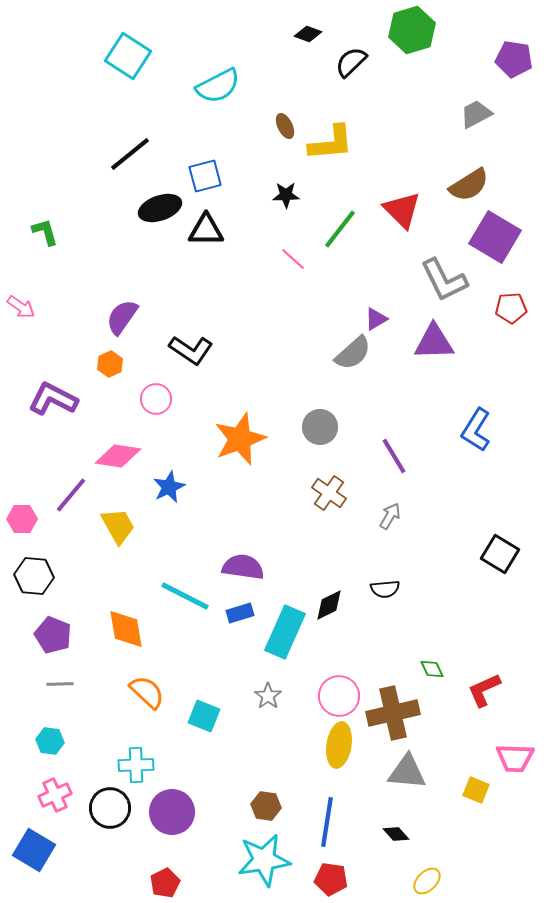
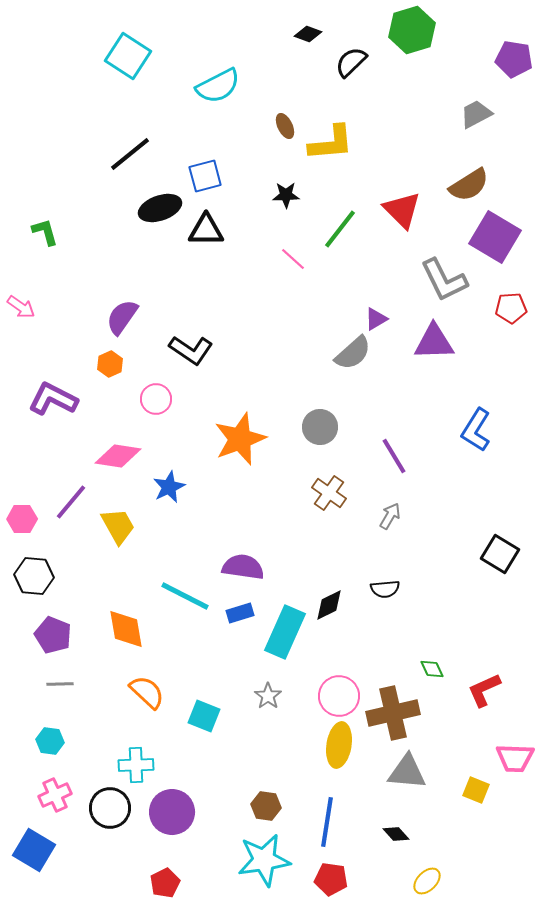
purple line at (71, 495): moved 7 px down
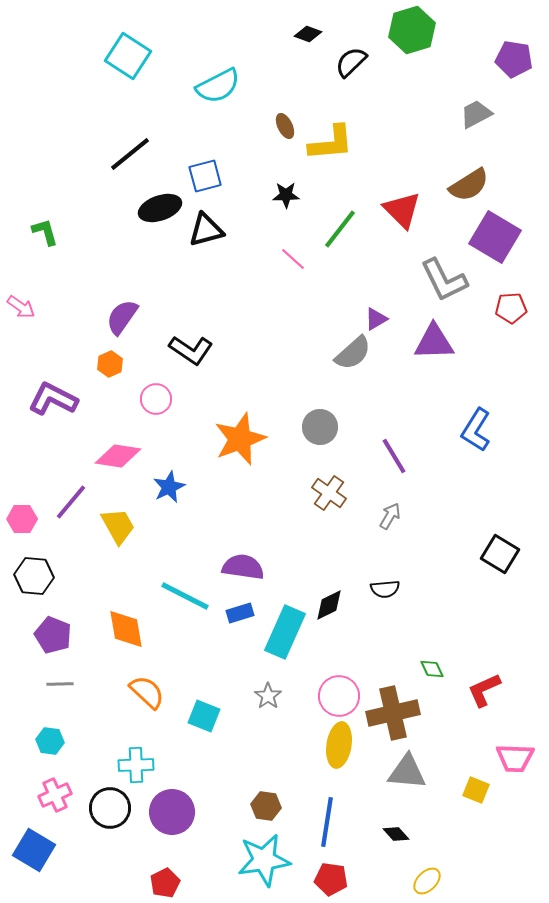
black triangle at (206, 230): rotated 15 degrees counterclockwise
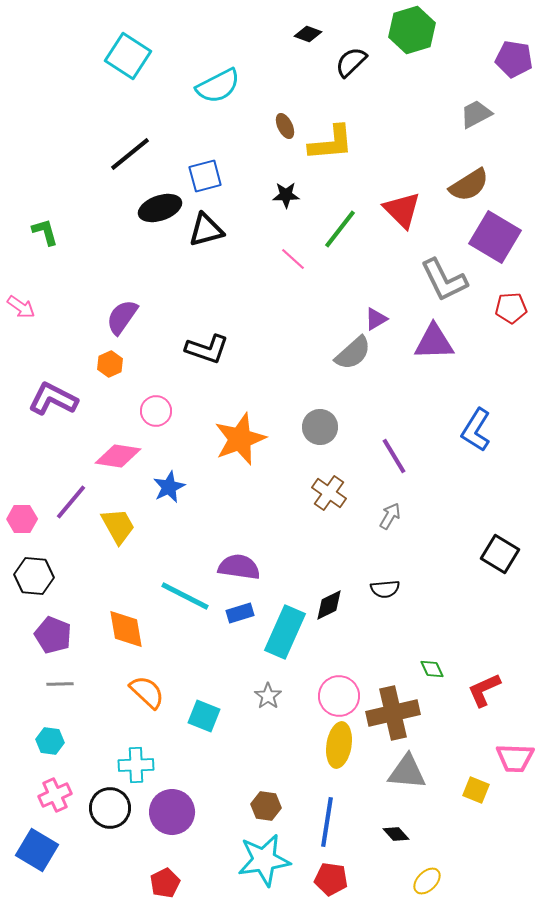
black L-shape at (191, 350): moved 16 px right, 1 px up; rotated 15 degrees counterclockwise
pink circle at (156, 399): moved 12 px down
purple semicircle at (243, 567): moved 4 px left
blue square at (34, 850): moved 3 px right
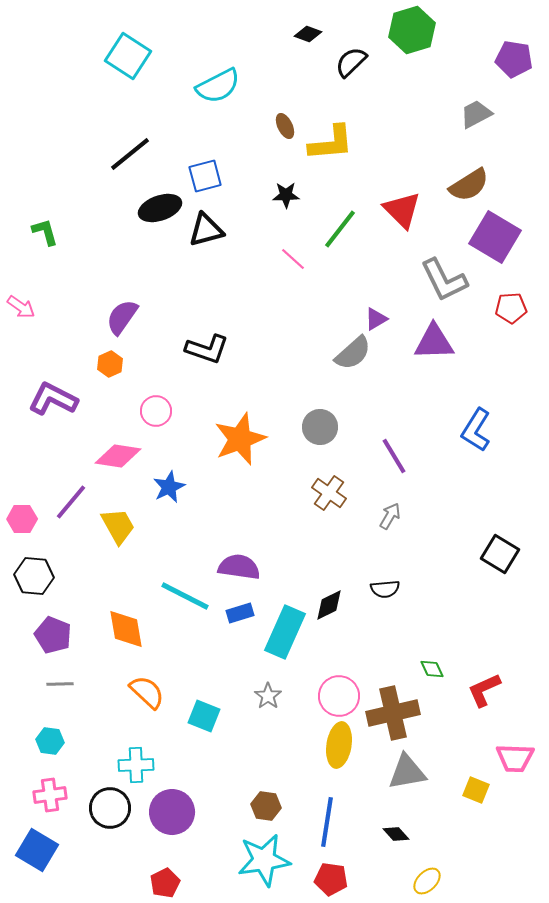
gray triangle at (407, 772): rotated 15 degrees counterclockwise
pink cross at (55, 795): moved 5 px left; rotated 16 degrees clockwise
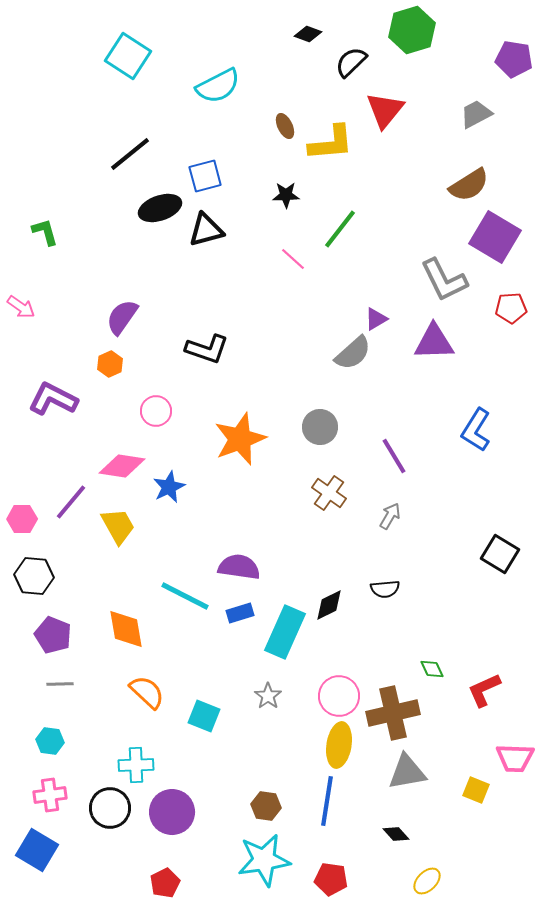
red triangle at (402, 210): moved 17 px left, 100 px up; rotated 24 degrees clockwise
pink diamond at (118, 456): moved 4 px right, 10 px down
blue line at (327, 822): moved 21 px up
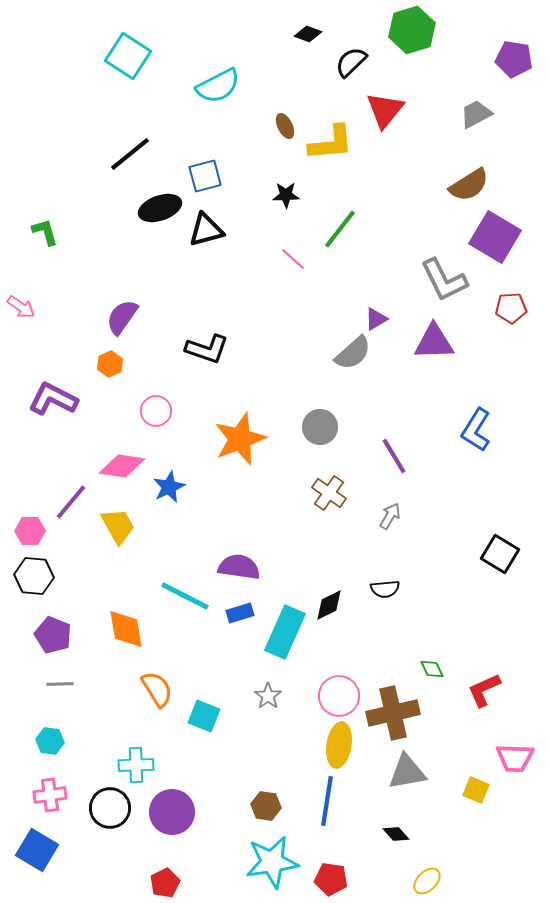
pink hexagon at (22, 519): moved 8 px right, 12 px down
orange semicircle at (147, 692): moved 10 px right, 3 px up; rotated 15 degrees clockwise
cyan star at (264, 860): moved 8 px right, 2 px down
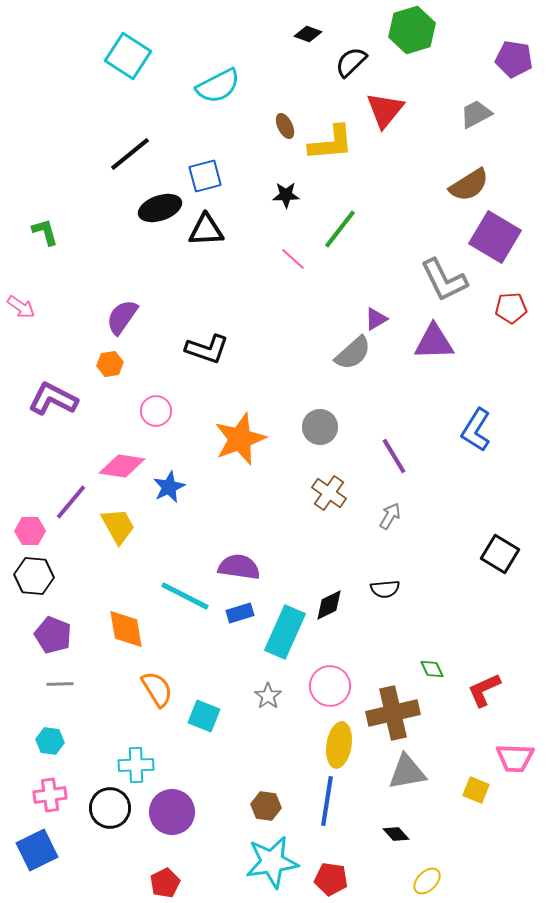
black triangle at (206, 230): rotated 12 degrees clockwise
orange hexagon at (110, 364): rotated 15 degrees clockwise
pink circle at (339, 696): moved 9 px left, 10 px up
blue square at (37, 850): rotated 33 degrees clockwise
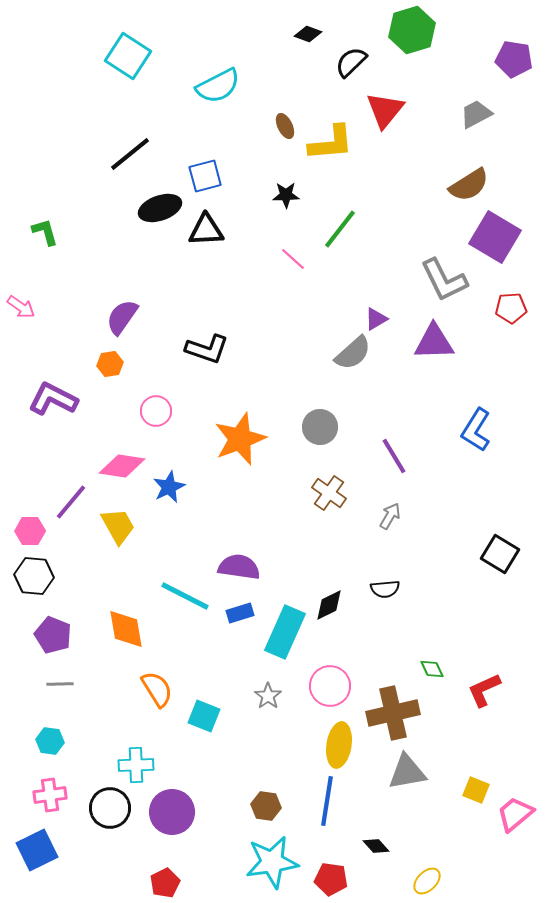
pink trapezoid at (515, 758): moved 56 px down; rotated 138 degrees clockwise
black diamond at (396, 834): moved 20 px left, 12 px down
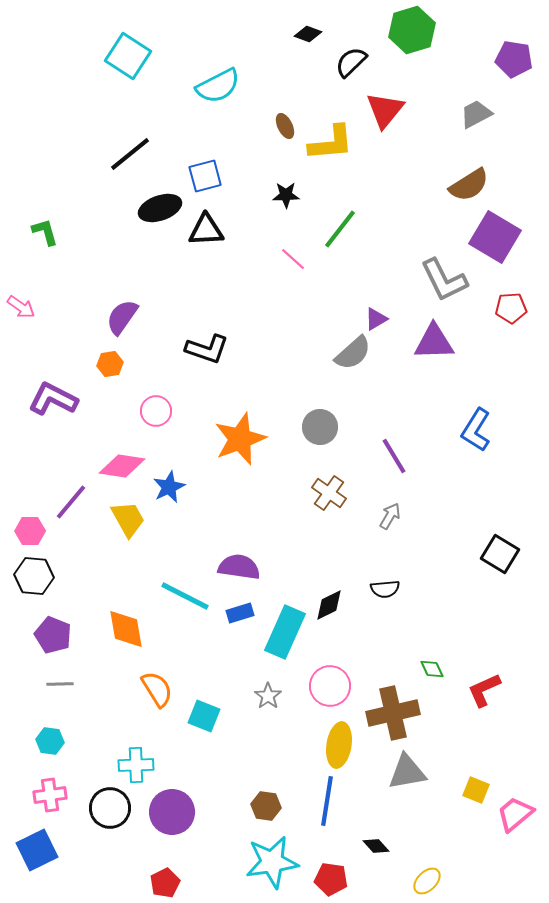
yellow trapezoid at (118, 526): moved 10 px right, 7 px up
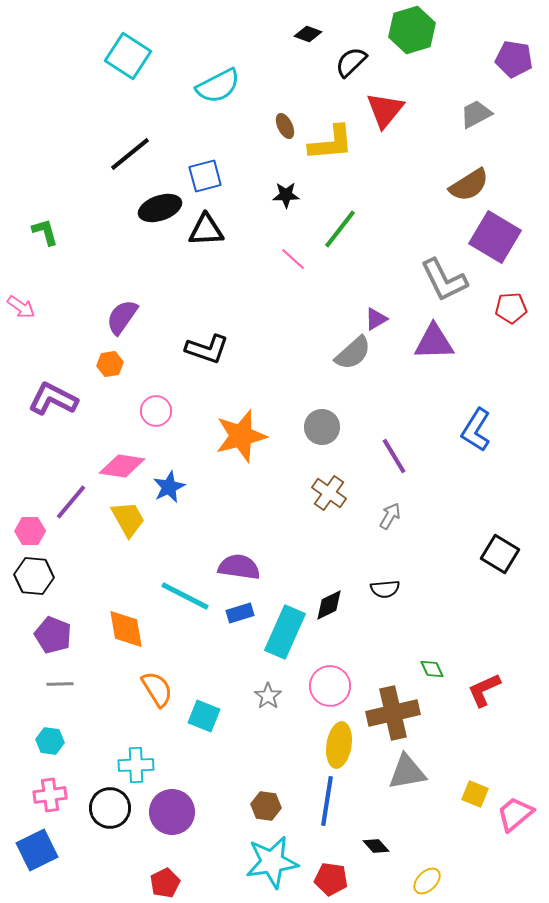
gray circle at (320, 427): moved 2 px right
orange star at (240, 439): moved 1 px right, 3 px up; rotated 6 degrees clockwise
yellow square at (476, 790): moved 1 px left, 4 px down
